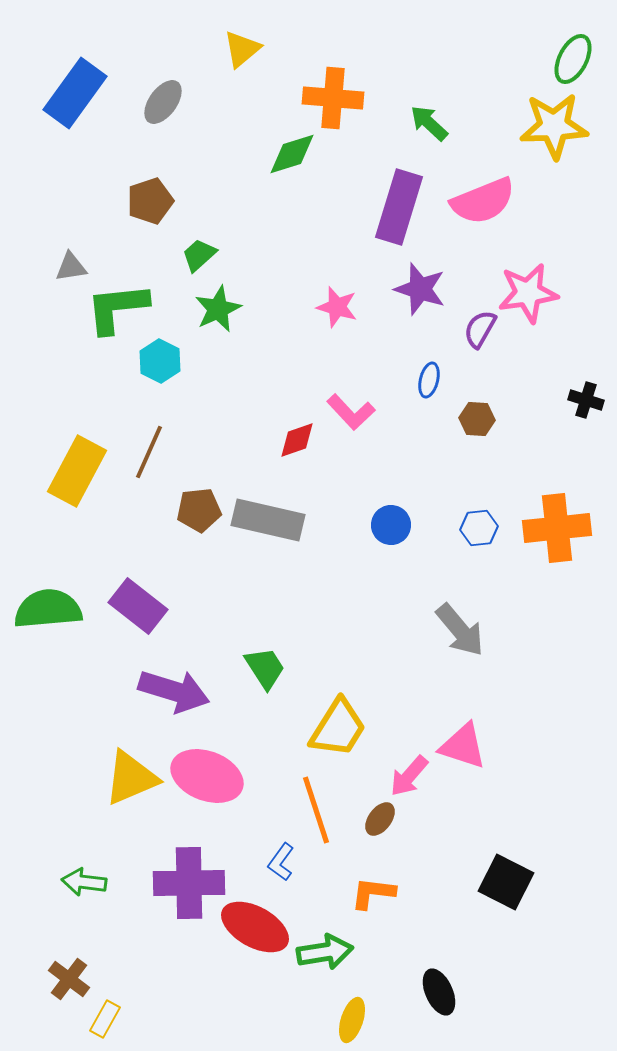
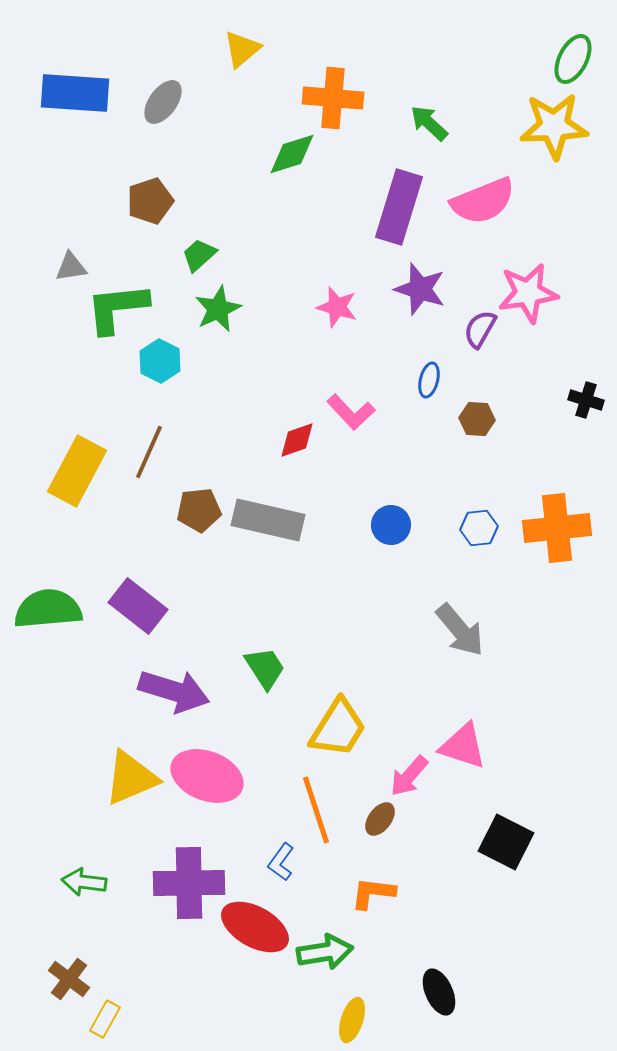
blue rectangle at (75, 93): rotated 58 degrees clockwise
black square at (506, 882): moved 40 px up
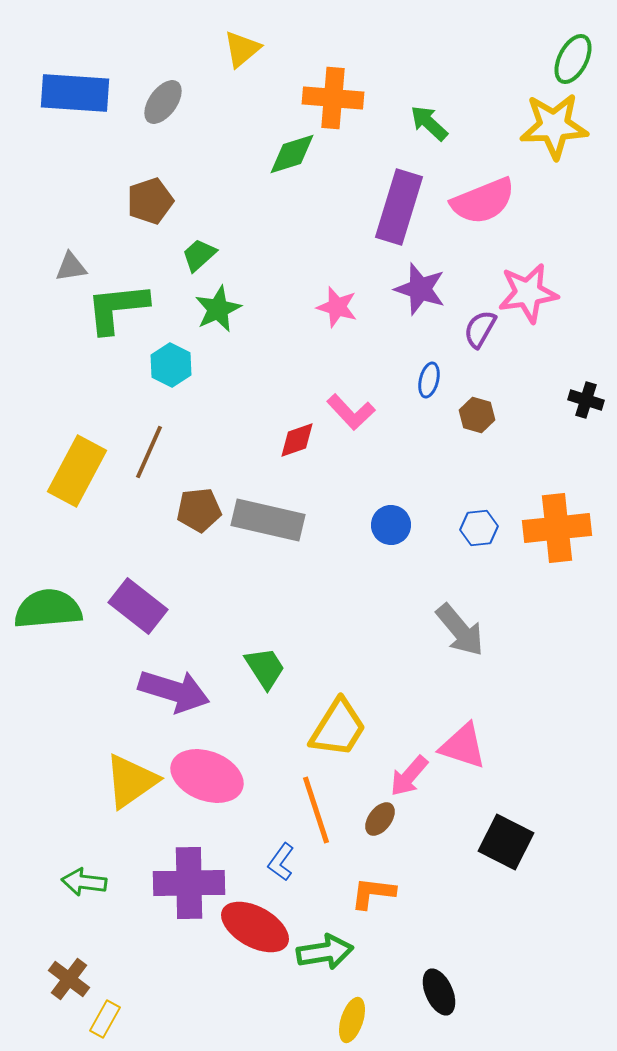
cyan hexagon at (160, 361): moved 11 px right, 4 px down
brown hexagon at (477, 419): moved 4 px up; rotated 12 degrees clockwise
yellow triangle at (131, 778): moved 3 px down; rotated 12 degrees counterclockwise
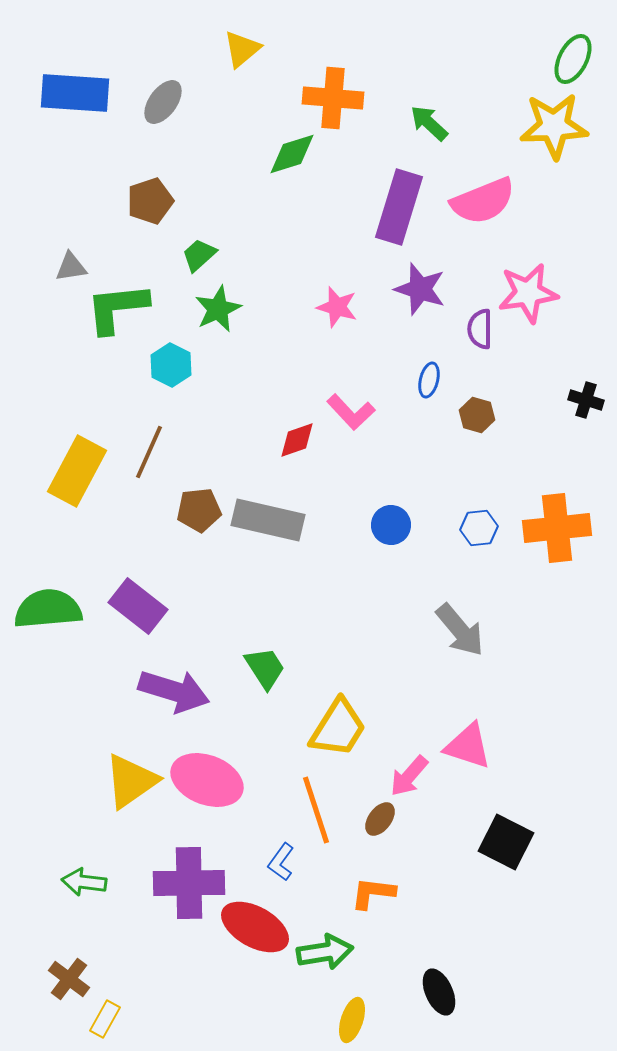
purple semicircle at (480, 329): rotated 30 degrees counterclockwise
pink triangle at (463, 746): moved 5 px right
pink ellipse at (207, 776): moved 4 px down
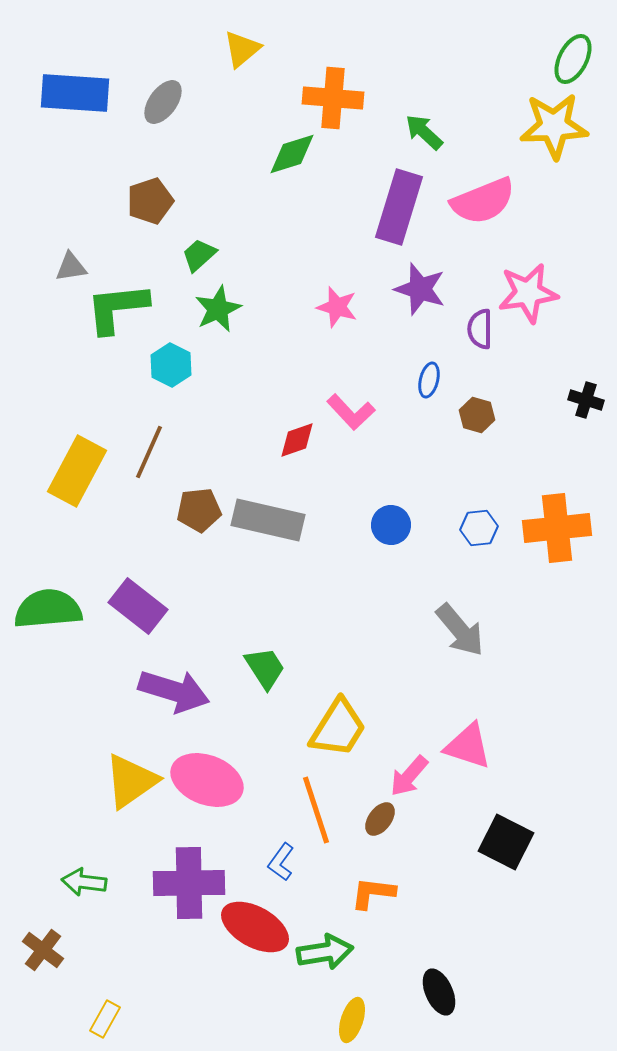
green arrow at (429, 123): moved 5 px left, 9 px down
brown cross at (69, 979): moved 26 px left, 29 px up
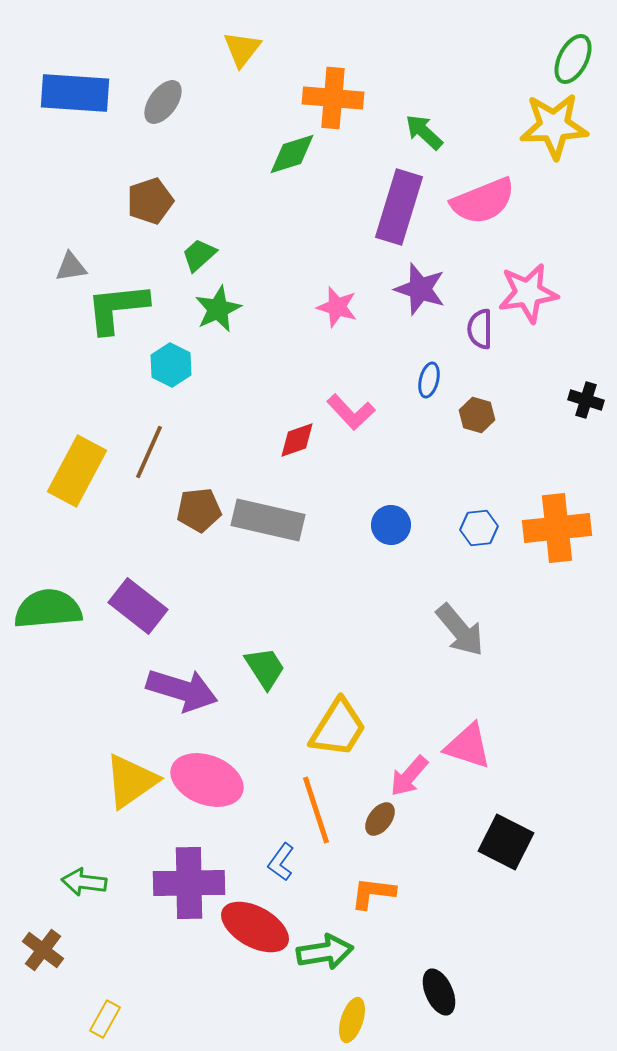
yellow triangle at (242, 49): rotated 12 degrees counterclockwise
purple arrow at (174, 691): moved 8 px right, 1 px up
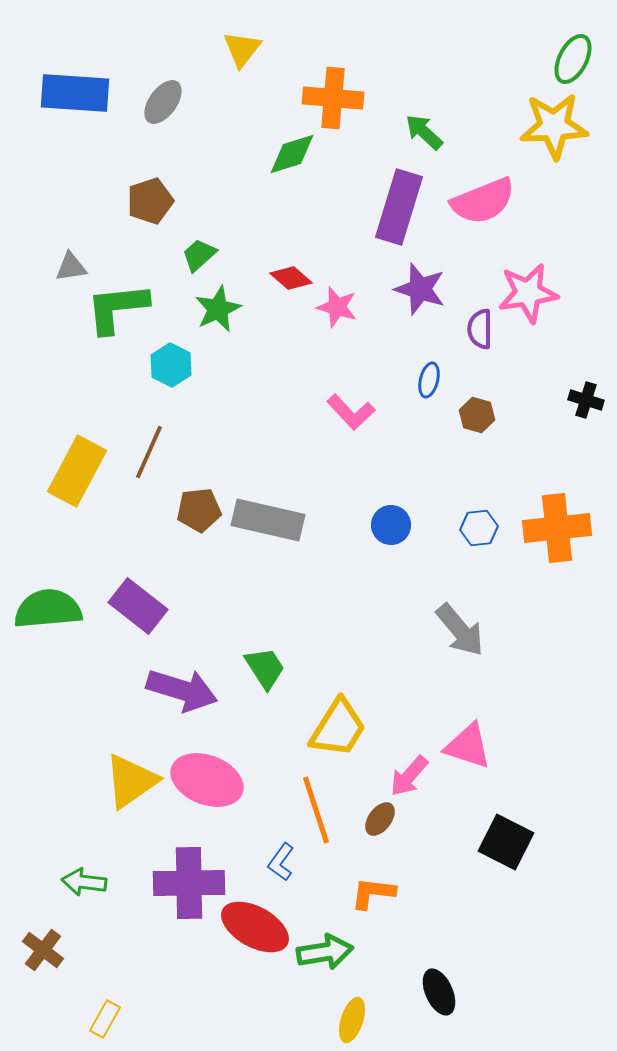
red diamond at (297, 440): moved 6 px left, 162 px up; rotated 60 degrees clockwise
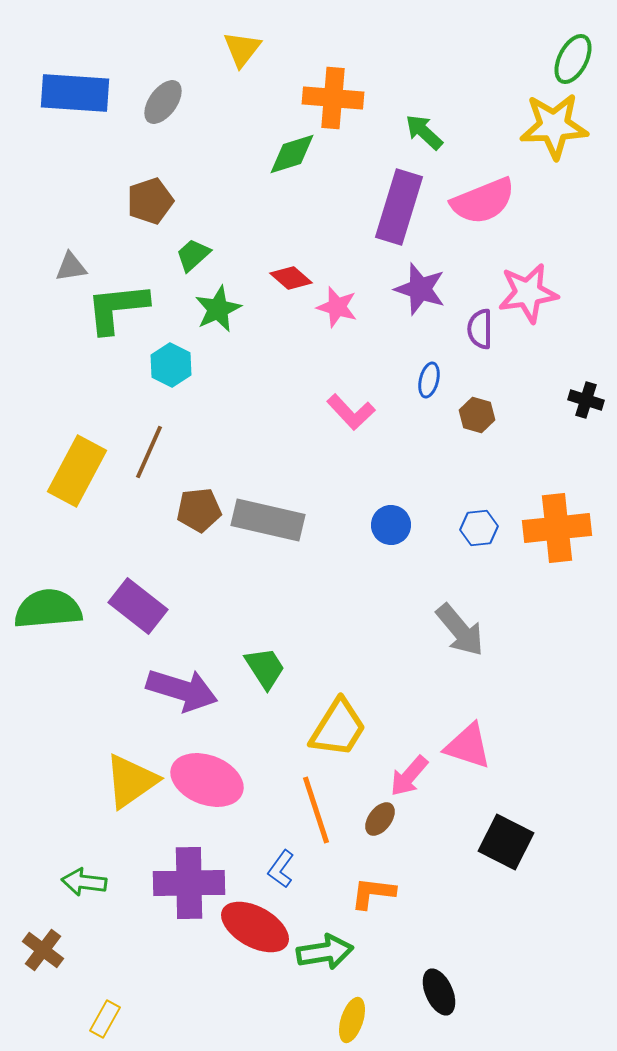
green trapezoid at (199, 255): moved 6 px left
blue L-shape at (281, 862): moved 7 px down
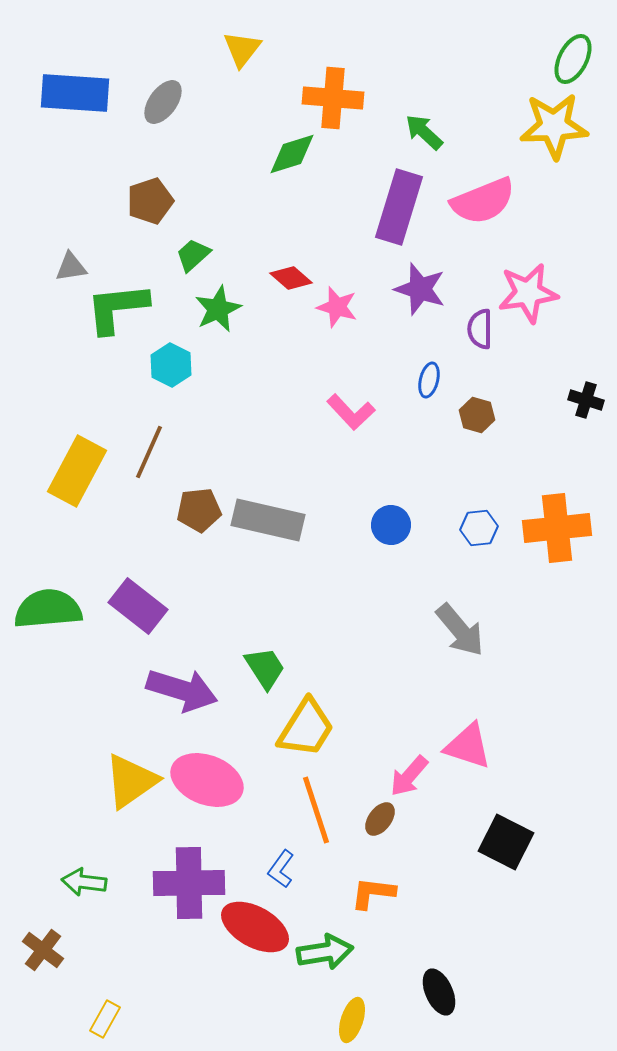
yellow trapezoid at (338, 728): moved 32 px left
